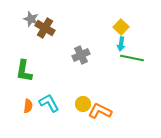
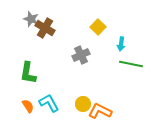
yellow square: moved 23 px left
green line: moved 1 px left, 6 px down
green L-shape: moved 4 px right, 2 px down
orange semicircle: rotated 40 degrees counterclockwise
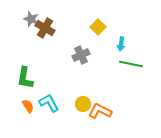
green L-shape: moved 3 px left, 5 px down
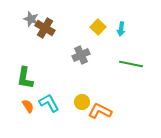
cyan arrow: moved 15 px up
yellow circle: moved 1 px left, 2 px up
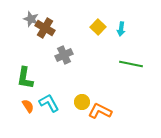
gray cross: moved 17 px left
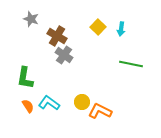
brown cross: moved 12 px right, 8 px down
gray cross: rotated 30 degrees counterclockwise
cyan L-shape: rotated 25 degrees counterclockwise
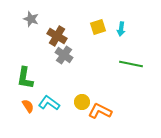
yellow square: rotated 28 degrees clockwise
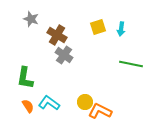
brown cross: moved 1 px up
yellow circle: moved 3 px right
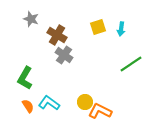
green line: rotated 45 degrees counterclockwise
green L-shape: rotated 20 degrees clockwise
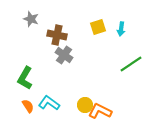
brown cross: rotated 18 degrees counterclockwise
yellow circle: moved 3 px down
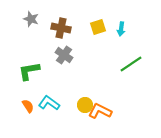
brown cross: moved 4 px right, 7 px up
green L-shape: moved 4 px right, 7 px up; rotated 50 degrees clockwise
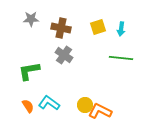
gray star: rotated 21 degrees counterclockwise
green line: moved 10 px left, 6 px up; rotated 40 degrees clockwise
